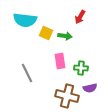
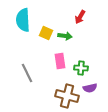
cyan semicircle: moved 2 px left; rotated 80 degrees clockwise
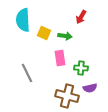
red arrow: moved 1 px right
yellow square: moved 2 px left
pink rectangle: moved 3 px up
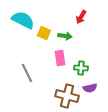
cyan semicircle: rotated 120 degrees clockwise
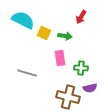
gray line: rotated 48 degrees counterclockwise
brown cross: moved 1 px right, 1 px down
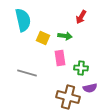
cyan semicircle: rotated 50 degrees clockwise
yellow square: moved 1 px left, 5 px down
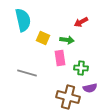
red arrow: moved 5 px down; rotated 32 degrees clockwise
green arrow: moved 2 px right, 4 px down
